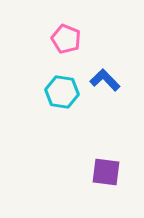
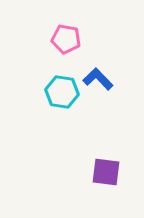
pink pentagon: rotated 12 degrees counterclockwise
blue L-shape: moved 7 px left, 1 px up
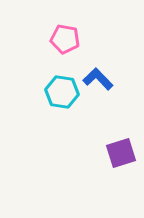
pink pentagon: moved 1 px left
purple square: moved 15 px right, 19 px up; rotated 24 degrees counterclockwise
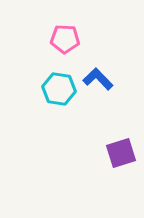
pink pentagon: rotated 8 degrees counterclockwise
cyan hexagon: moved 3 px left, 3 px up
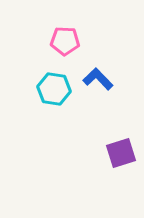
pink pentagon: moved 2 px down
cyan hexagon: moved 5 px left
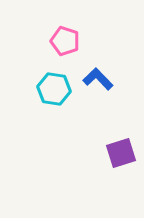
pink pentagon: rotated 16 degrees clockwise
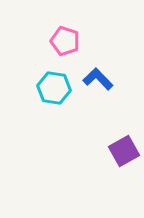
cyan hexagon: moved 1 px up
purple square: moved 3 px right, 2 px up; rotated 12 degrees counterclockwise
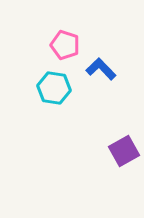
pink pentagon: moved 4 px down
blue L-shape: moved 3 px right, 10 px up
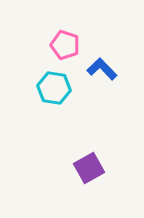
blue L-shape: moved 1 px right
purple square: moved 35 px left, 17 px down
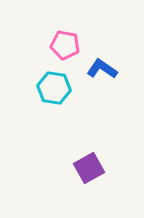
pink pentagon: rotated 8 degrees counterclockwise
blue L-shape: rotated 12 degrees counterclockwise
